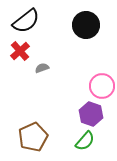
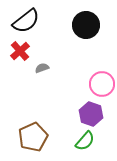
pink circle: moved 2 px up
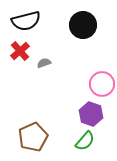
black semicircle: rotated 24 degrees clockwise
black circle: moved 3 px left
gray semicircle: moved 2 px right, 5 px up
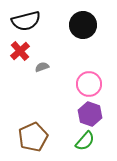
gray semicircle: moved 2 px left, 4 px down
pink circle: moved 13 px left
purple hexagon: moved 1 px left
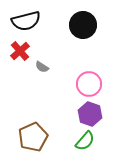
gray semicircle: rotated 128 degrees counterclockwise
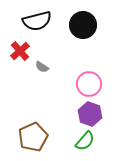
black semicircle: moved 11 px right
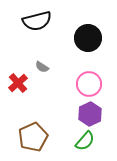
black circle: moved 5 px right, 13 px down
red cross: moved 2 px left, 32 px down
purple hexagon: rotated 15 degrees clockwise
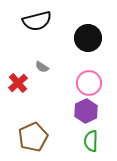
pink circle: moved 1 px up
purple hexagon: moved 4 px left, 3 px up
green semicircle: moved 6 px right; rotated 140 degrees clockwise
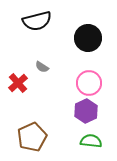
brown pentagon: moved 1 px left
green semicircle: rotated 95 degrees clockwise
